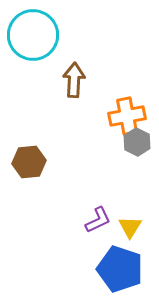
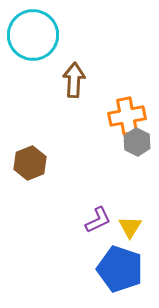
brown hexagon: moved 1 px right, 1 px down; rotated 16 degrees counterclockwise
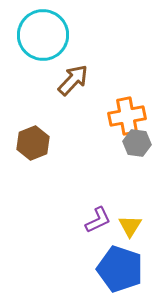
cyan circle: moved 10 px right
brown arrow: moved 1 px left; rotated 40 degrees clockwise
gray hexagon: moved 1 px down; rotated 20 degrees counterclockwise
brown hexagon: moved 3 px right, 20 px up
yellow triangle: moved 1 px up
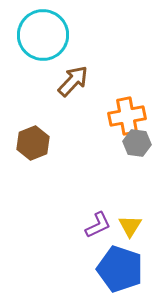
brown arrow: moved 1 px down
purple L-shape: moved 5 px down
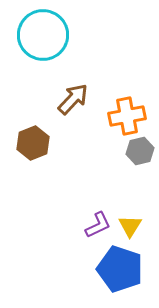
brown arrow: moved 18 px down
gray hexagon: moved 3 px right, 8 px down; rotated 20 degrees counterclockwise
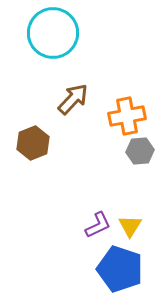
cyan circle: moved 10 px right, 2 px up
gray hexagon: rotated 8 degrees clockwise
